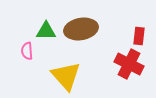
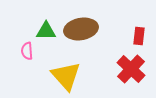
red cross: moved 2 px right, 5 px down; rotated 16 degrees clockwise
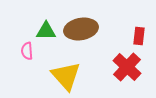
red cross: moved 4 px left, 2 px up
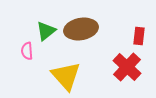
green triangle: rotated 40 degrees counterclockwise
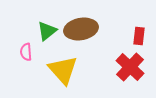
green triangle: moved 1 px right
pink semicircle: moved 1 px left, 1 px down
red cross: moved 3 px right
yellow triangle: moved 3 px left, 6 px up
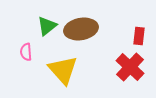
green triangle: moved 5 px up
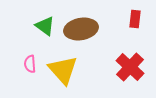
green triangle: moved 2 px left; rotated 45 degrees counterclockwise
red rectangle: moved 4 px left, 17 px up
pink semicircle: moved 4 px right, 12 px down
